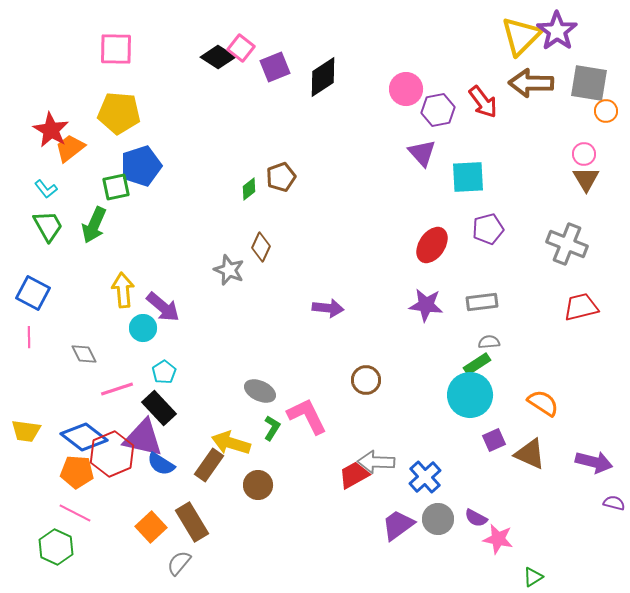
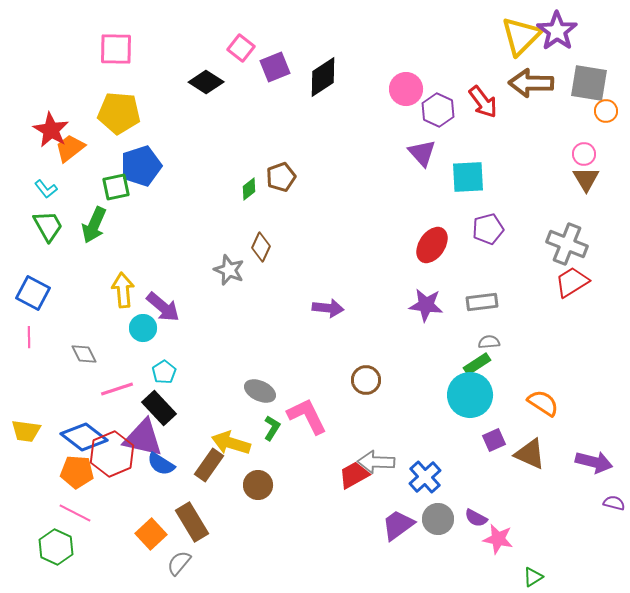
black diamond at (218, 57): moved 12 px left, 25 px down
purple hexagon at (438, 110): rotated 24 degrees counterclockwise
red trapezoid at (581, 307): moved 9 px left, 25 px up; rotated 18 degrees counterclockwise
orange square at (151, 527): moved 7 px down
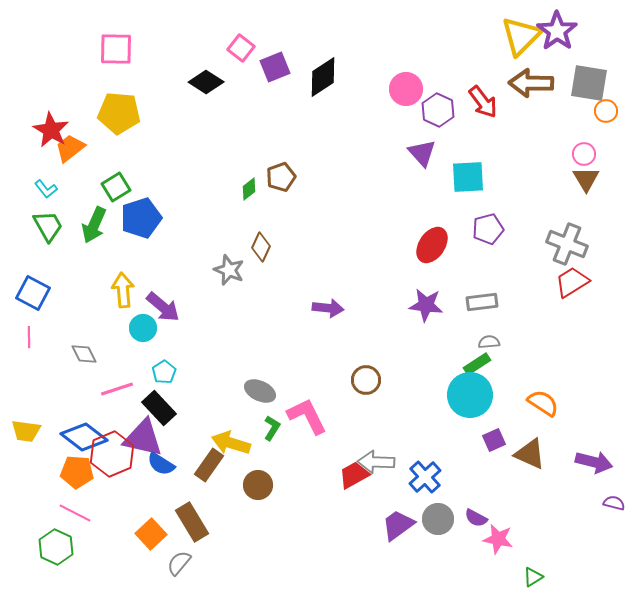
blue pentagon at (141, 166): moved 52 px down
green square at (116, 187): rotated 20 degrees counterclockwise
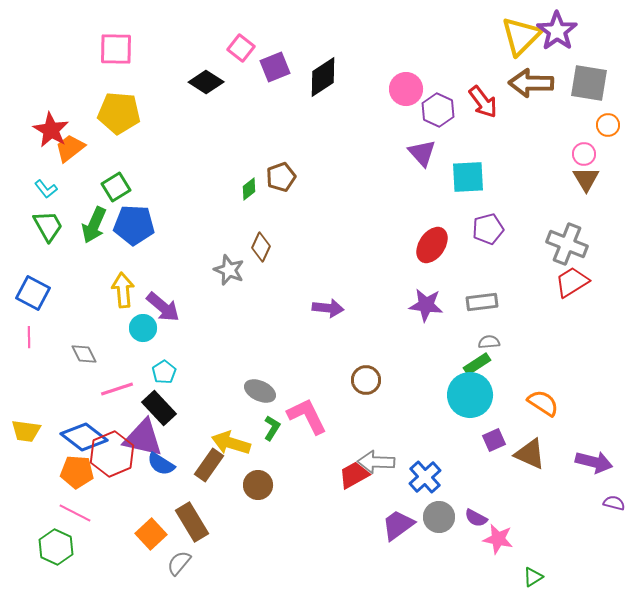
orange circle at (606, 111): moved 2 px right, 14 px down
blue pentagon at (141, 218): moved 7 px left, 7 px down; rotated 21 degrees clockwise
gray circle at (438, 519): moved 1 px right, 2 px up
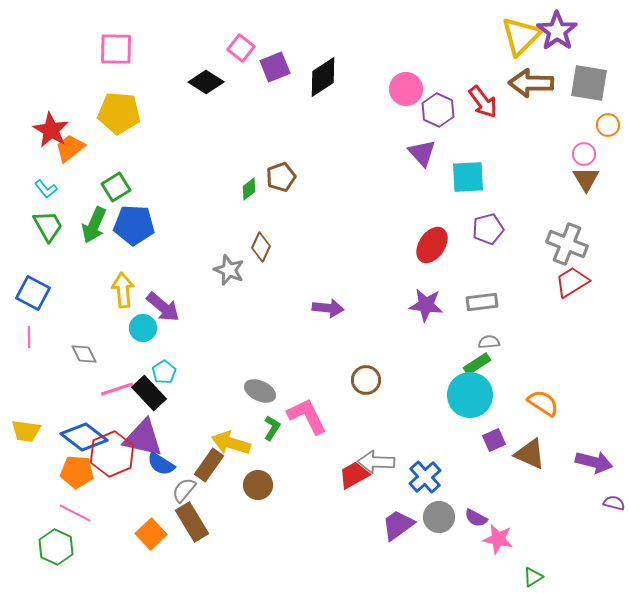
black rectangle at (159, 408): moved 10 px left, 15 px up
gray semicircle at (179, 563): moved 5 px right, 73 px up
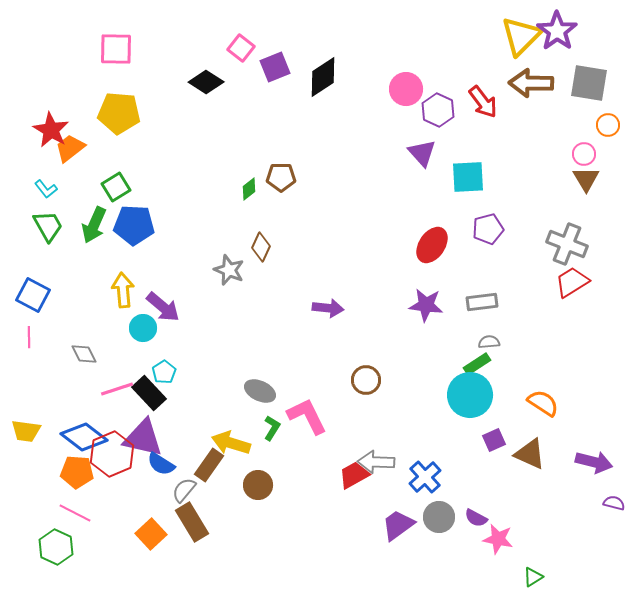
brown pentagon at (281, 177): rotated 20 degrees clockwise
blue square at (33, 293): moved 2 px down
